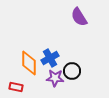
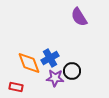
orange diamond: rotated 20 degrees counterclockwise
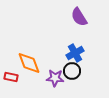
blue cross: moved 25 px right, 5 px up
red rectangle: moved 5 px left, 10 px up
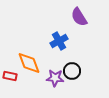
blue cross: moved 16 px left, 12 px up
red rectangle: moved 1 px left, 1 px up
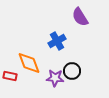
purple semicircle: moved 1 px right
blue cross: moved 2 px left
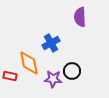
purple semicircle: rotated 30 degrees clockwise
blue cross: moved 6 px left, 2 px down
orange diamond: rotated 10 degrees clockwise
purple star: moved 2 px left, 1 px down
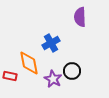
purple star: rotated 24 degrees clockwise
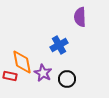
blue cross: moved 8 px right, 2 px down
orange diamond: moved 7 px left, 1 px up
black circle: moved 5 px left, 8 px down
purple star: moved 10 px left, 6 px up
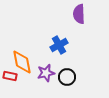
purple semicircle: moved 1 px left, 3 px up
purple star: moved 3 px right; rotated 30 degrees clockwise
black circle: moved 2 px up
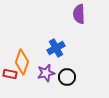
blue cross: moved 3 px left, 3 px down
orange diamond: rotated 30 degrees clockwise
red rectangle: moved 2 px up
